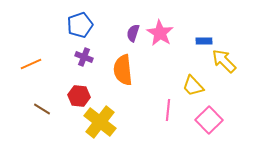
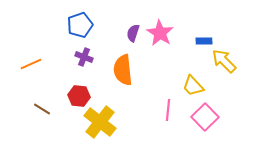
pink square: moved 4 px left, 3 px up
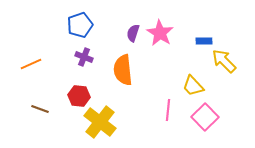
brown line: moved 2 px left; rotated 12 degrees counterclockwise
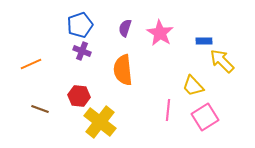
purple semicircle: moved 8 px left, 5 px up
purple cross: moved 2 px left, 6 px up
yellow arrow: moved 2 px left
pink square: rotated 12 degrees clockwise
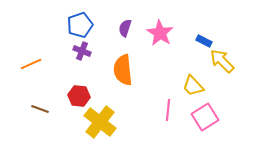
blue rectangle: rotated 28 degrees clockwise
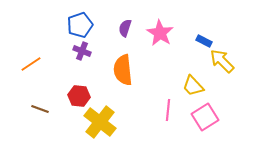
orange line: rotated 10 degrees counterclockwise
